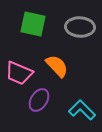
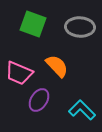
green square: rotated 8 degrees clockwise
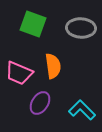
gray ellipse: moved 1 px right, 1 px down
orange semicircle: moved 4 px left; rotated 35 degrees clockwise
purple ellipse: moved 1 px right, 3 px down
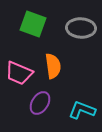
cyan L-shape: rotated 24 degrees counterclockwise
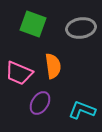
gray ellipse: rotated 12 degrees counterclockwise
